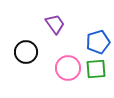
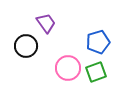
purple trapezoid: moved 9 px left, 1 px up
black circle: moved 6 px up
green square: moved 3 px down; rotated 15 degrees counterclockwise
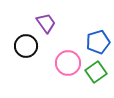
pink circle: moved 5 px up
green square: rotated 15 degrees counterclockwise
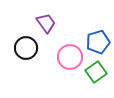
black circle: moved 2 px down
pink circle: moved 2 px right, 6 px up
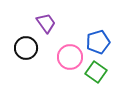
green square: rotated 20 degrees counterclockwise
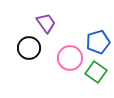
black circle: moved 3 px right
pink circle: moved 1 px down
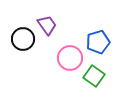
purple trapezoid: moved 1 px right, 2 px down
black circle: moved 6 px left, 9 px up
green square: moved 2 px left, 4 px down
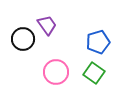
pink circle: moved 14 px left, 14 px down
green square: moved 3 px up
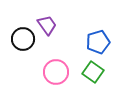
green square: moved 1 px left, 1 px up
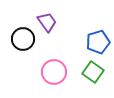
purple trapezoid: moved 3 px up
pink circle: moved 2 px left
